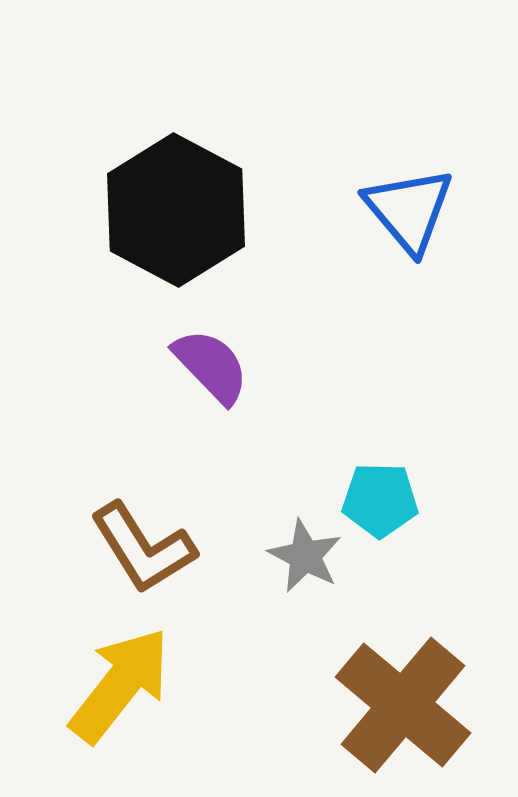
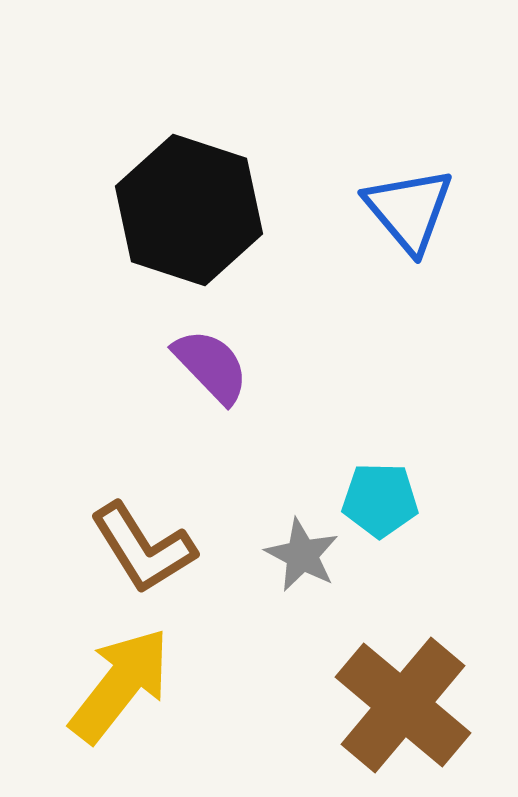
black hexagon: moved 13 px right; rotated 10 degrees counterclockwise
gray star: moved 3 px left, 1 px up
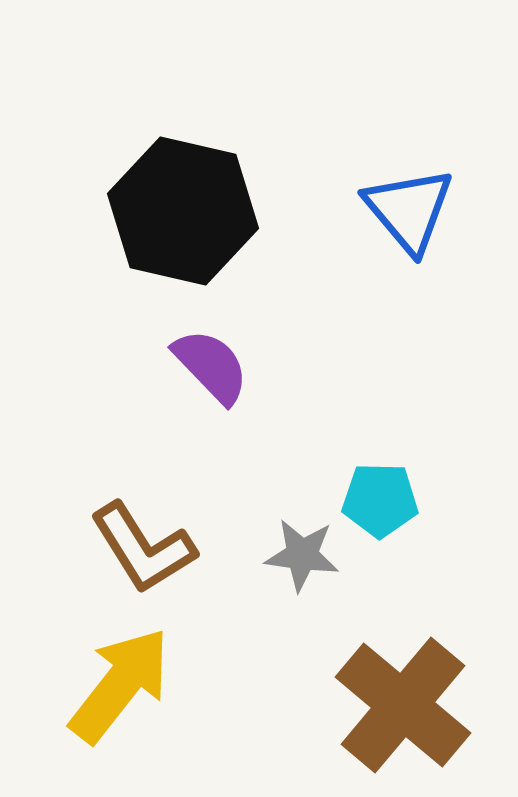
black hexagon: moved 6 px left, 1 px down; rotated 5 degrees counterclockwise
gray star: rotated 20 degrees counterclockwise
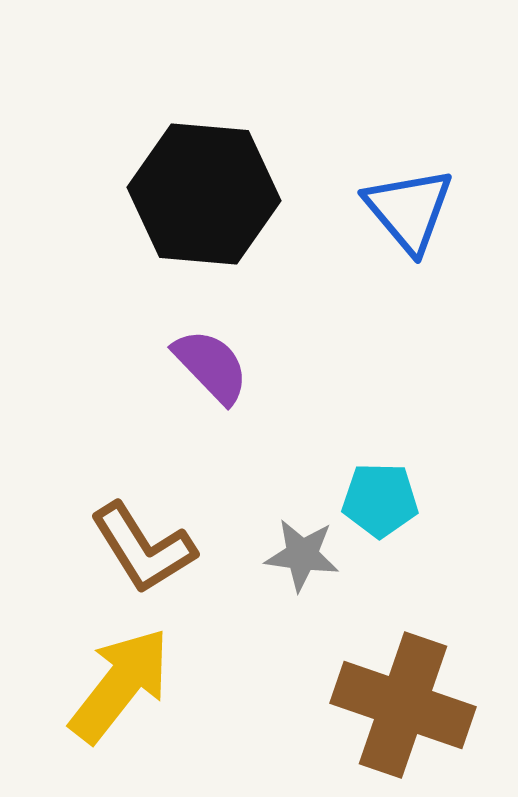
black hexagon: moved 21 px right, 17 px up; rotated 8 degrees counterclockwise
brown cross: rotated 21 degrees counterclockwise
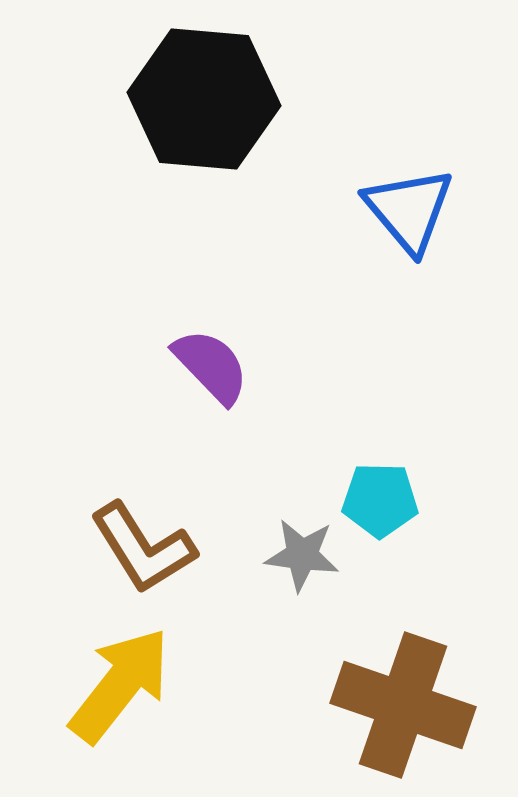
black hexagon: moved 95 px up
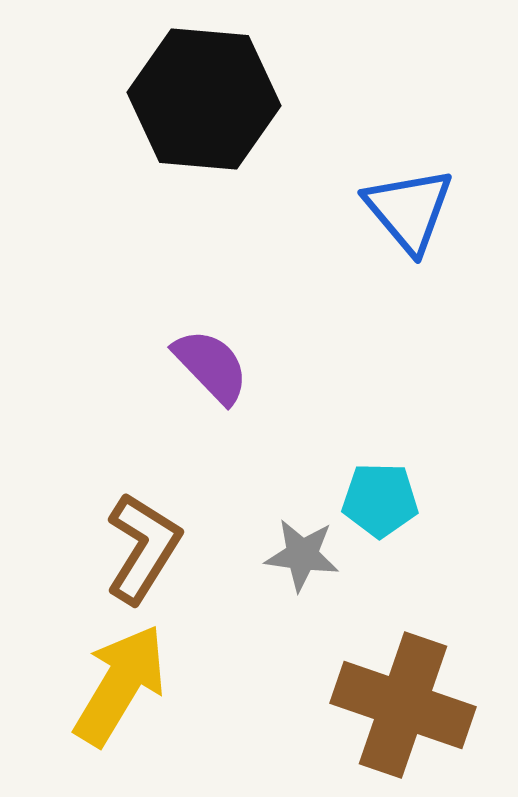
brown L-shape: rotated 116 degrees counterclockwise
yellow arrow: rotated 7 degrees counterclockwise
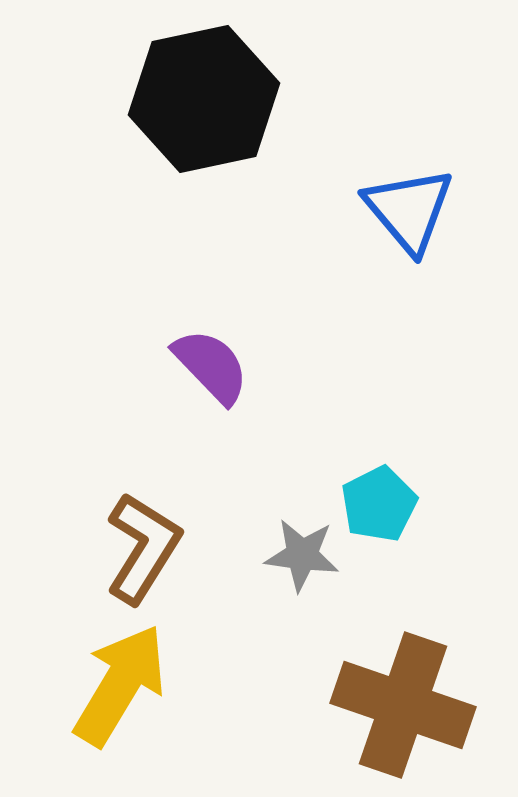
black hexagon: rotated 17 degrees counterclockwise
cyan pentagon: moved 1 px left, 4 px down; rotated 28 degrees counterclockwise
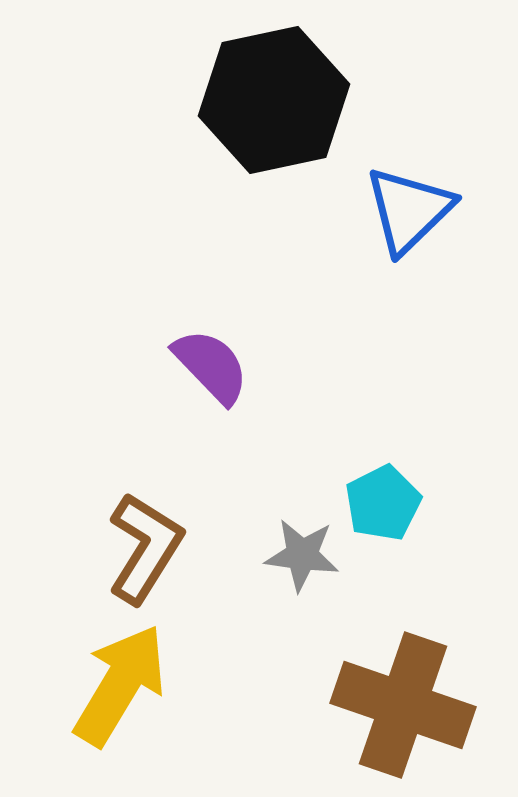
black hexagon: moved 70 px right, 1 px down
blue triangle: rotated 26 degrees clockwise
cyan pentagon: moved 4 px right, 1 px up
brown L-shape: moved 2 px right
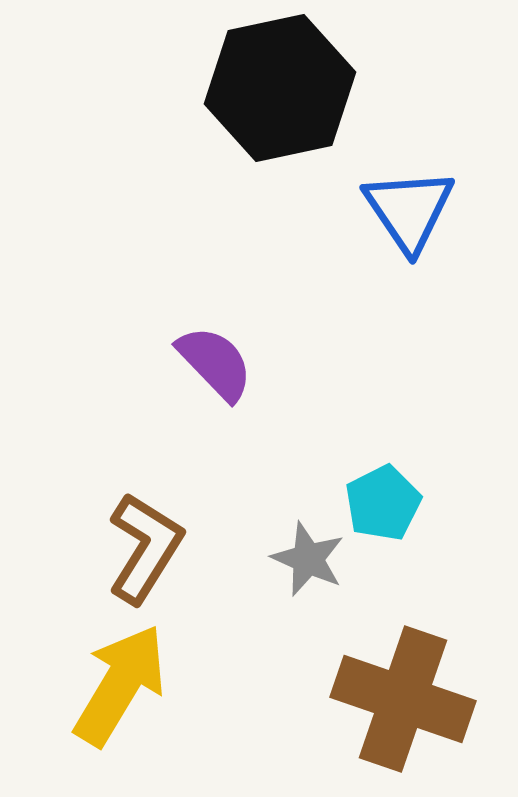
black hexagon: moved 6 px right, 12 px up
blue triangle: rotated 20 degrees counterclockwise
purple semicircle: moved 4 px right, 3 px up
gray star: moved 6 px right, 4 px down; rotated 16 degrees clockwise
brown cross: moved 6 px up
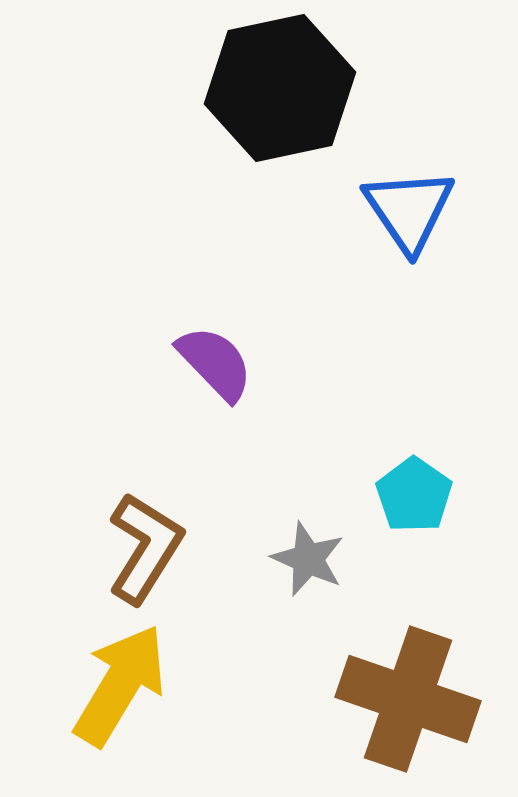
cyan pentagon: moved 31 px right, 8 px up; rotated 10 degrees counterclockwise
brown cross: moved 5 px right
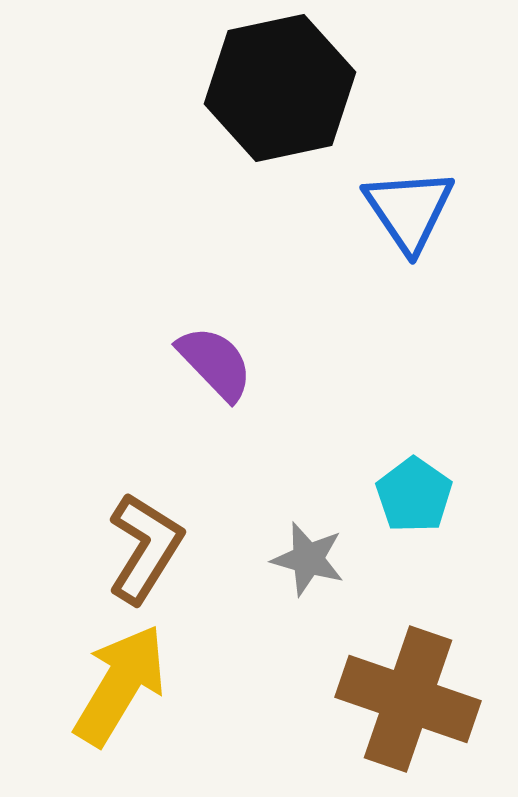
gray star: rotated 8 degrees counterclockwise
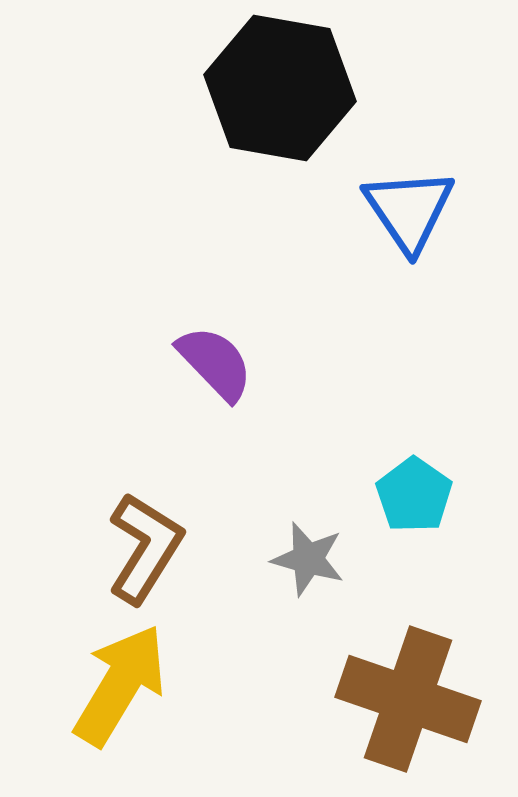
black hexagon: rotated 22 degrees clockwise
